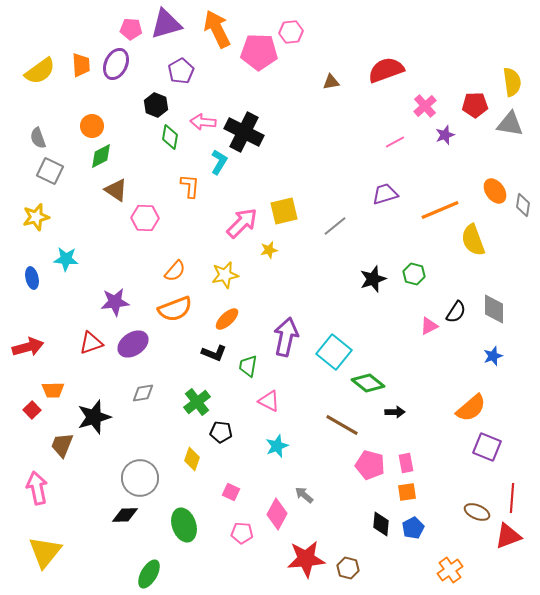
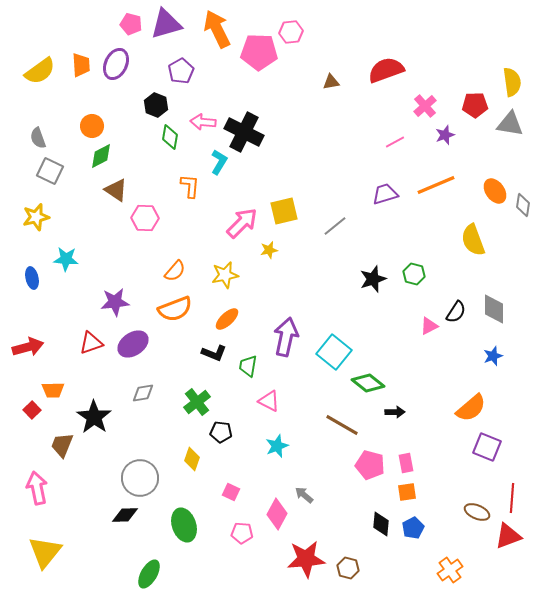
pink pentagon at (131, 29): moved 5 px up; rotated 10 degrees clockwise
orange line at (440, 210): moved 4 px left, 25 px up
black star at (94, 417): rotated 20 degrees counterclockwise
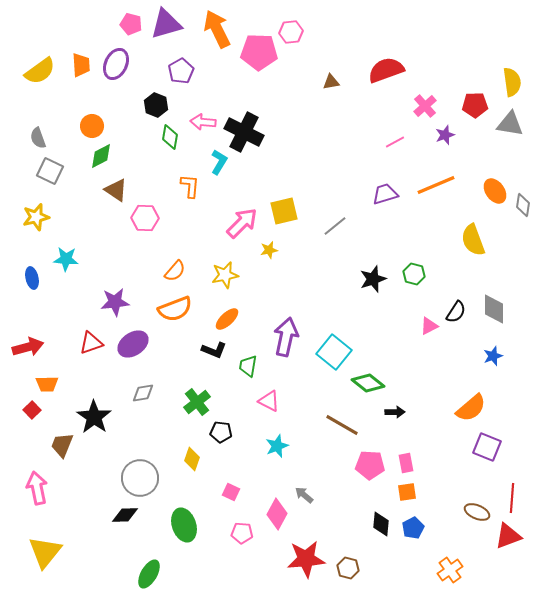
black L-shape at (214, 353): moved 3 px up
orange trapezoid at (53, 390): moved 6 px left, 6 px up
pink pentagon at (370, 465): rotated 12 degrees counterclockwise
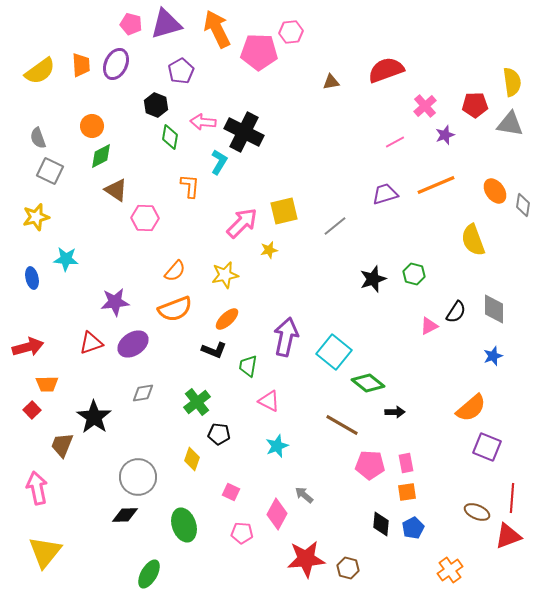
black pentagon at (221, 432): moved 2 px left, 2 px down
gray circle at (140, 478): moved 2 px left, 1 px up
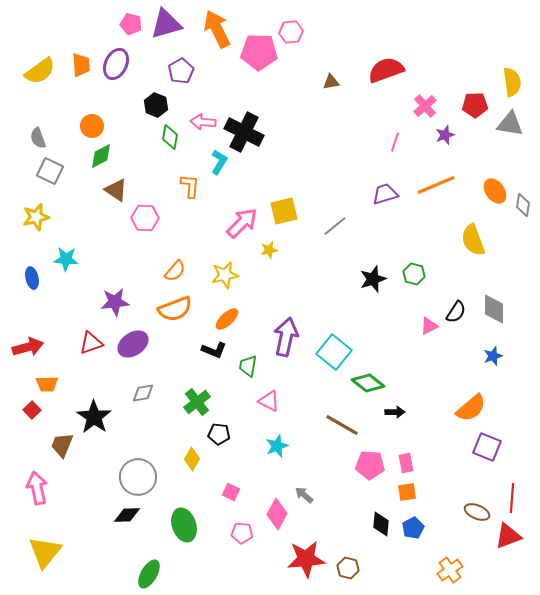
pink line at (395, 142): rotated 42 degrees counterclockwise
yellow diamond at (192, 459): rotated 10 degrees clockwise
black diamond at (125, 515): moved 2 px right
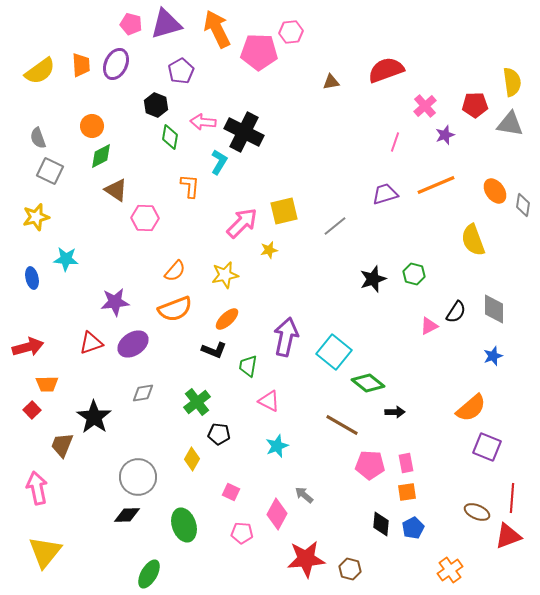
brown hexagon at (348, 568): moved 2 px right, 1 px down
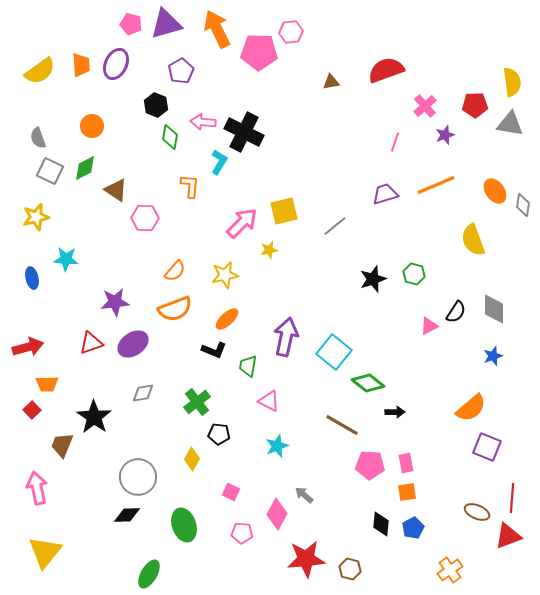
green diamond at (101, 156): moved 16 px left, 12 px down
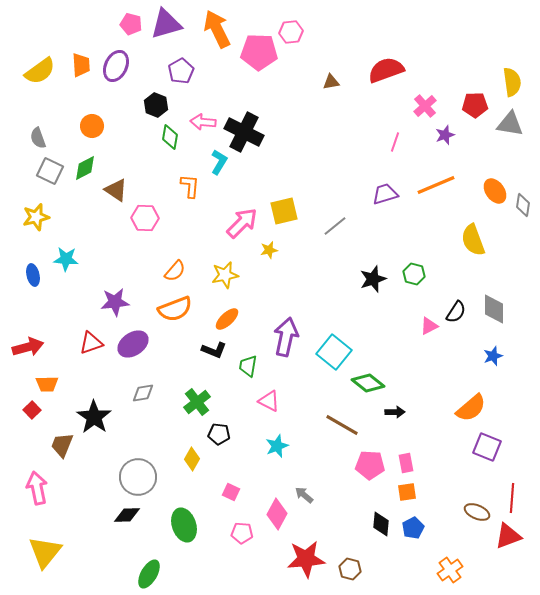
purple ellipse at (116, 64): moved 2 px down
blue ellipse at (32, 278): moved 1 px right, 3 px up
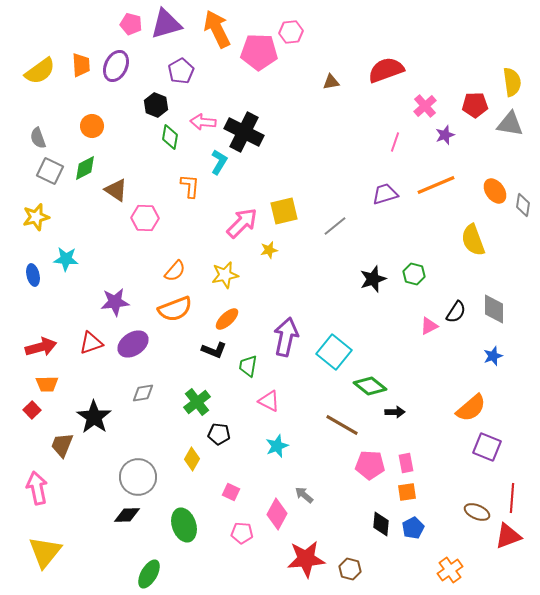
red arrow at (28, 347): moved 13 px right
green diamond at (368, 383): moved 2 px right, 3 px down
